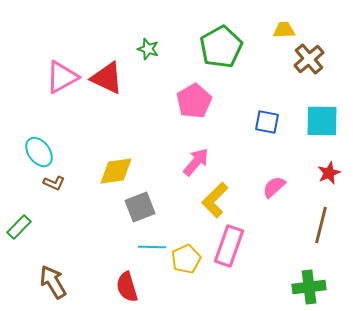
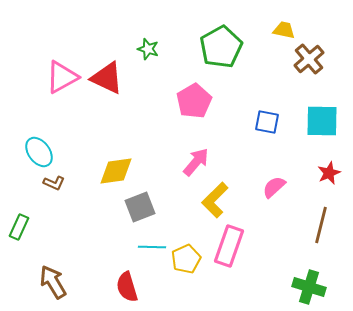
yellow trapezoid: rotated 15 degrees clockwise
green rectangle: rotated 20 degrees counterclockwise
green cross: rotated 24 degrees clockwise
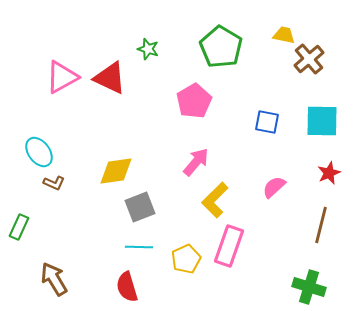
yellow trapezoid: moved 5 px down
green pentagon: rotated 12 degrees counterclockwise
red triangle: moved 3 px right
cyan line: moved 13 px left
brown arrow: moved 1 px right, 3 px up
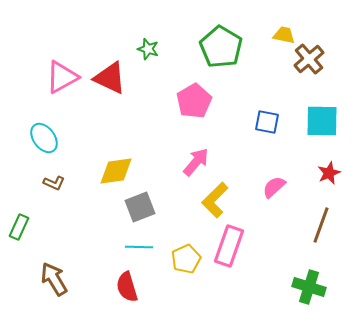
cyan ellipse: moved 5 px right, 14 px up
brown line: rotated 6 degrees clockwise
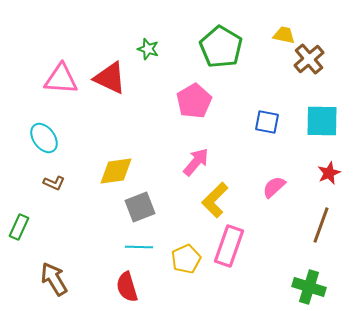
pink triangle: moved 1 px left, 2 px down; rotated 33 degrees clockwise
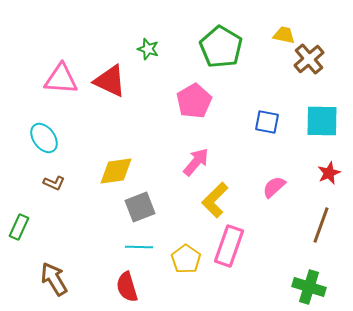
red triangle: moved 3 px down
yellow pentagon: rotated 12 degrees counterclockwise
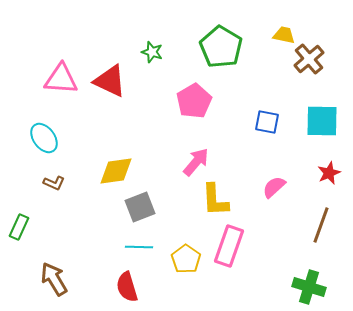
green star: moved 4 px right, 3 px down
yellow L-shape: rotated 48 degrees counterclockwise
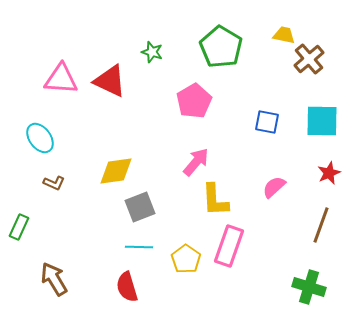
cyan ellipse: moved 4 px left
